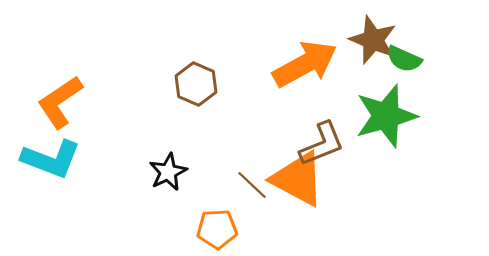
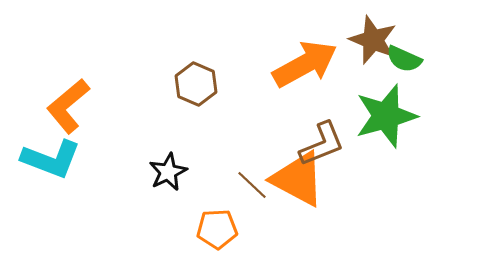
orange L-shape: moved 8 px right, 4 px down; rotated 6 degrees counterclockwise
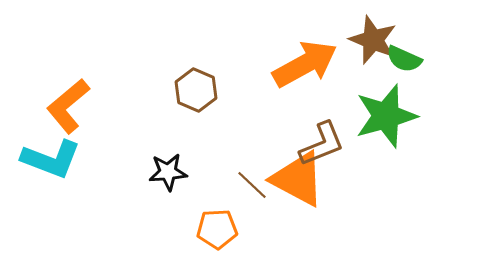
brown hexagon: moved 6 px down
black star: rotated 21 degrees clockwise
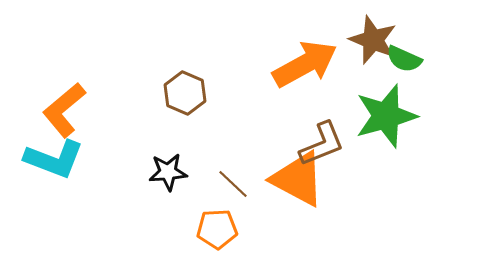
brown hexagon: moved 11 px left, 3 px down
orange L-shape: moved 4 px left, 4 px down
cyan L-shape: moved 3 px right
brown line: moved 19 px left, 1 px up
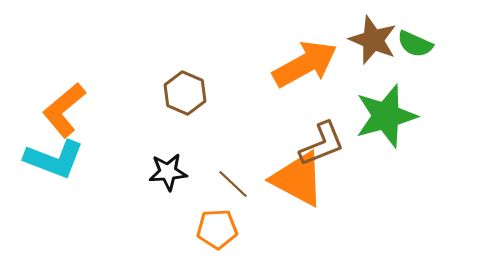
green semicircle: moved 11 px right, 15 px up
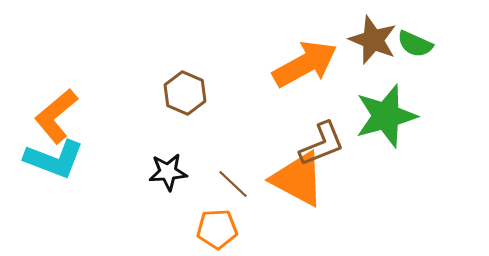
orange L-shape: moved 8 px left, 6 px down
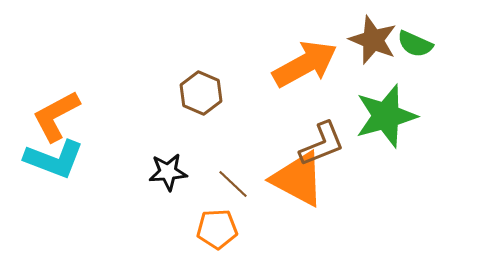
brown hexagon: moved 16 px right
orange L-shape: rotated 12 degrees clockwise
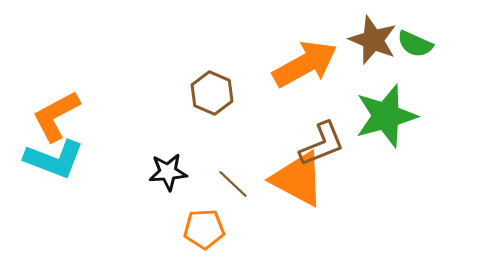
brown hexagon: moved 11 px right
orange pentagon: moved 13 px left
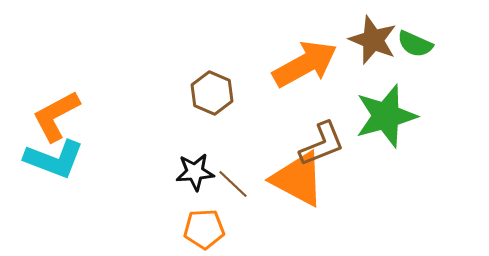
black star: moved 27 px right
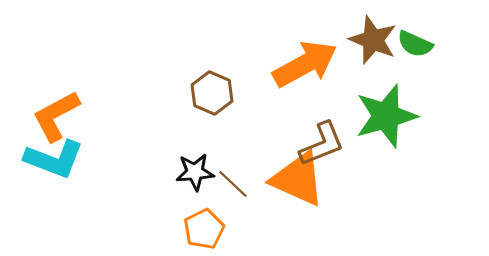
orange triangle: rotated 4 degrees counterclockwise
orange pentagon: rotated 24 degrees counterclockwise
